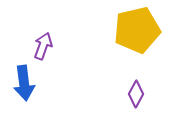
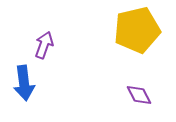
purple arrow: moved 1 px right, 1 px up
purple diamond: moved 3 px right, 1 px down; rotated 56 degrees counterclockwise
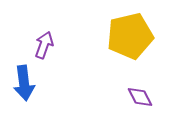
yellow pentagon: moved 7 px left, 6 px down
purple diamond: moved 1 px right, 2 px down
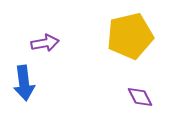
purple arrow: moved 1 px right, 2 px up; rotated 60 degrees clockwise
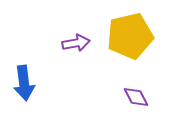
purple arrow: moved 31 px right
purple diamond: moved 4 px left
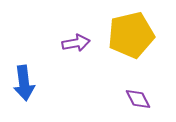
yellow pentagon: moved 1 px right, 1 px up
purple diamond: moved 2 px right, 2 px down
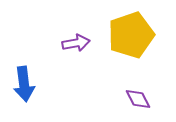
yellow pentagon: rotated 6 degrees counterclockwise
blue arrow: moved 1 px down
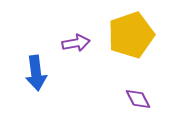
blue arrow: moved 12 px right, 11 px up
